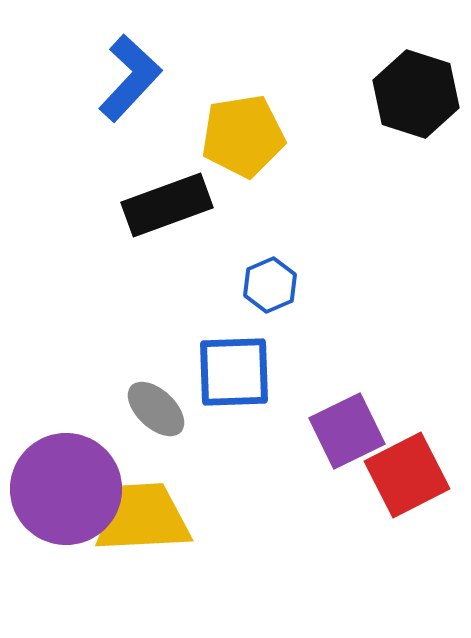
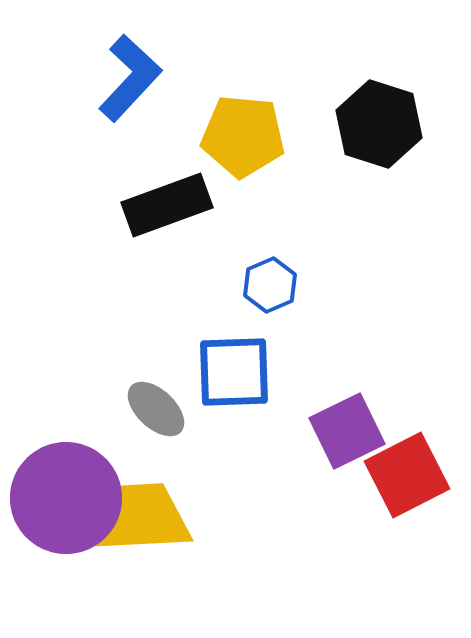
black hexagon: moved 37 px left, 30 px down
yellow pentagon: rotated 14 degrees clockwise
purple circle: moved 9 px down
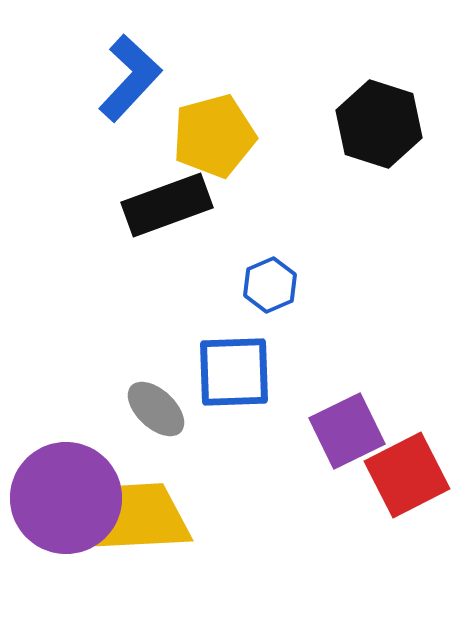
yellow pentagon: moved 29 px left; rotated 20 degrees counterclockwise
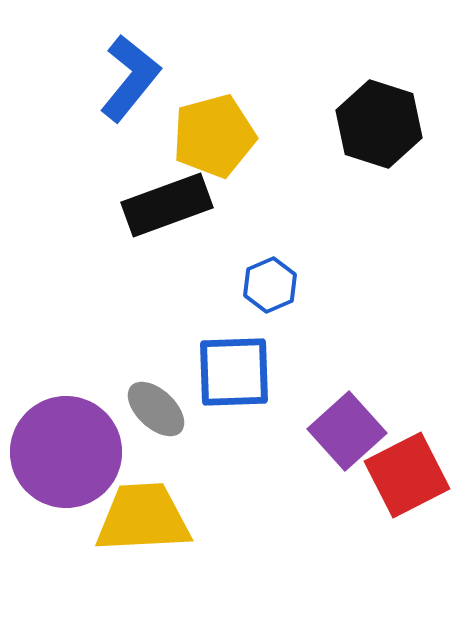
blue L-shape: rotated 4 degrees counterclockwise
purple square: rotated 16 degrees counterclockwise
purple circle: moved 46 px up
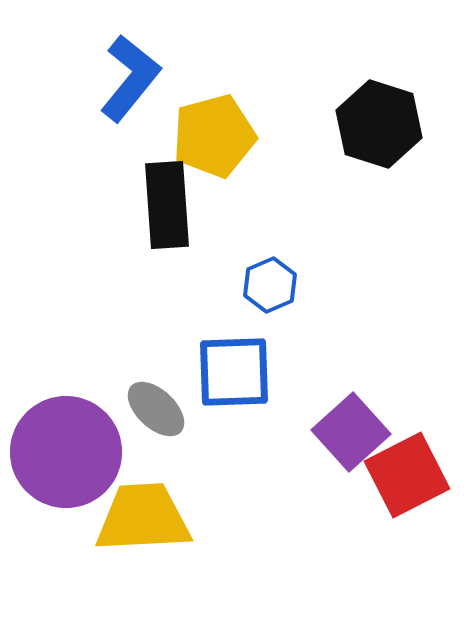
black rectangle: rotated 74 degrees counterclockwise
purple square: moved 4 px right, 1 px down
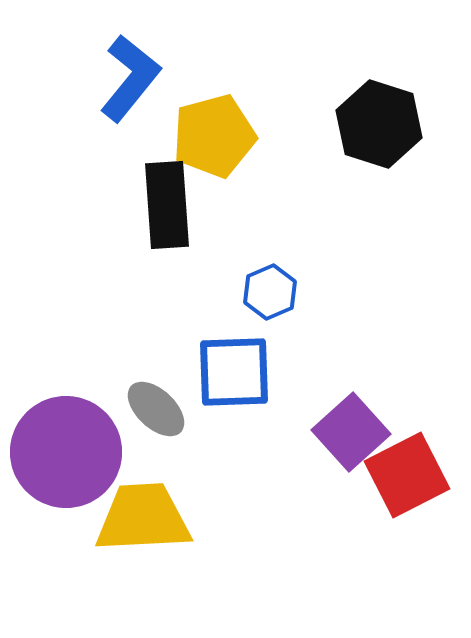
blue hexagon: moved 7 px down
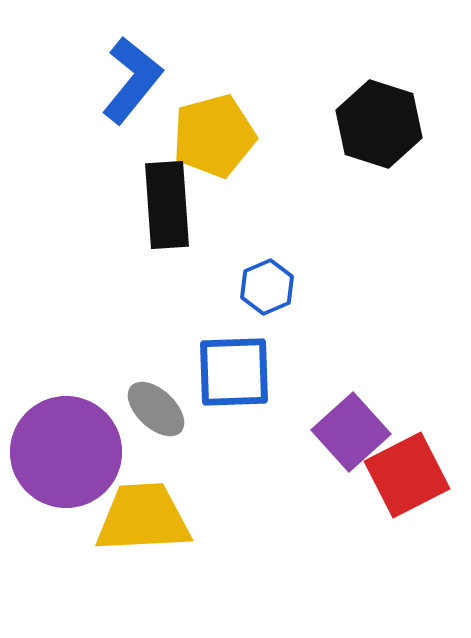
blue L-shape: moved 2 px right, 2 px down
blue hexagon: moved 3 px left, 5 px up
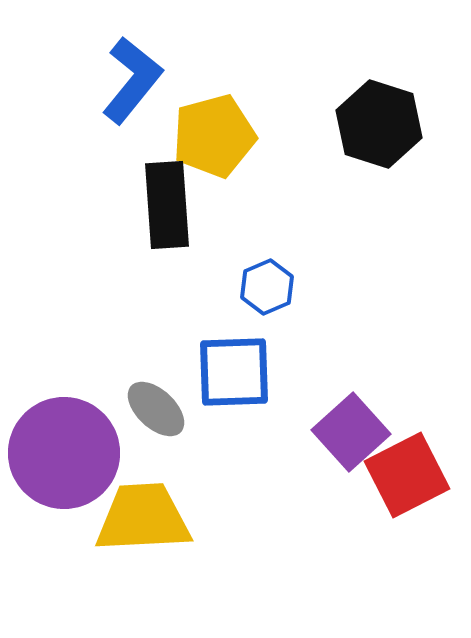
purple circle: moved 2 px left, 1 px down
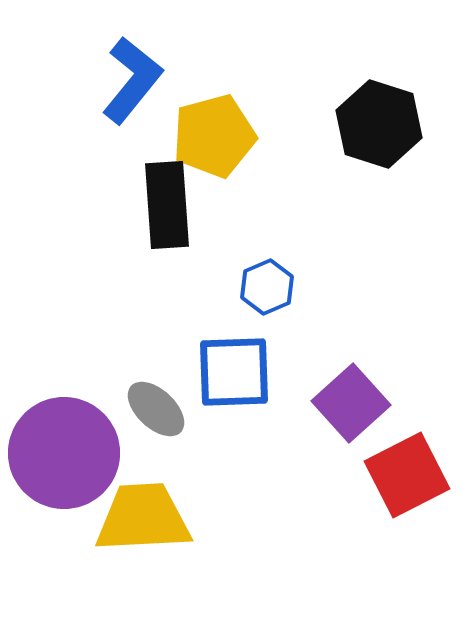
purple square: moved 29 px up
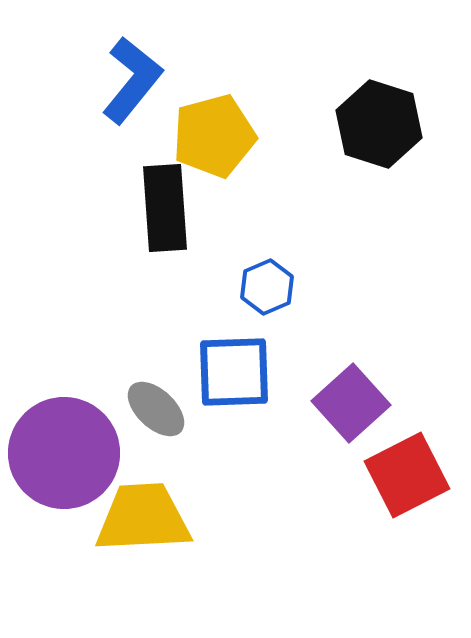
black rectangle: moved 2 px left, 3 px down
